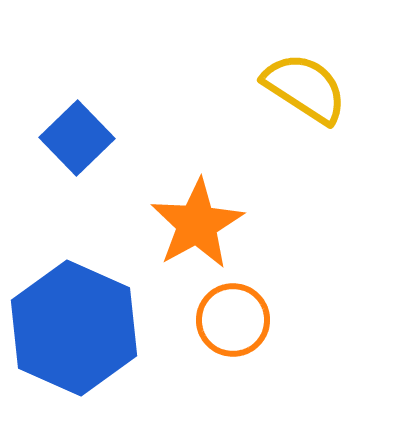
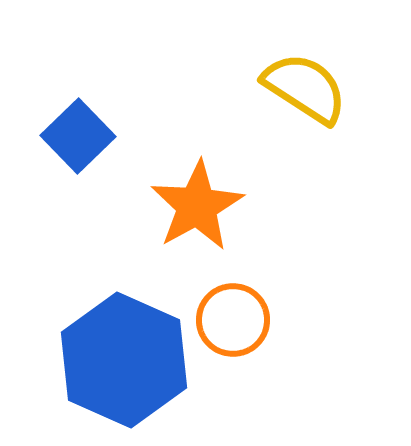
blue square: moved 1 px right, 2 px up
orange star: moved 18 px up
blue hexagon: moved 50 px right, 32 px down
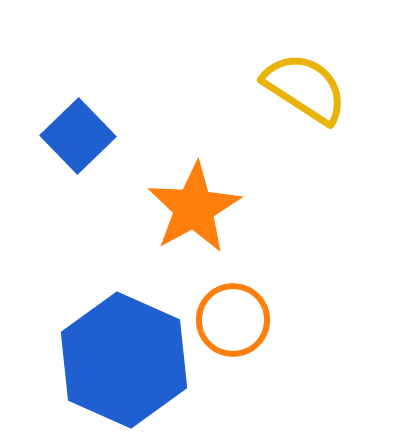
orange star: moved 3 px left, 2 px down
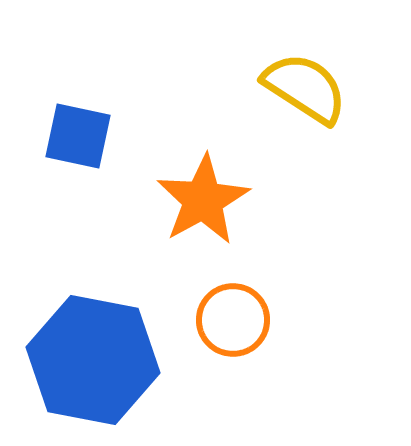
blue square: rotated 34 degrees counterclockwise
orange star: moved 9 px right, 8 px up
blue hexagon: moved 31 px left; rotated 13 degrees counterclockwise
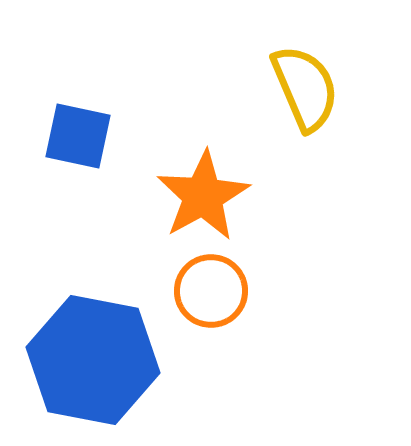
yellow semicircle: rotated 34 degrees clockwise
orange star: moved 4 px up
orange circle: moved 22 px left, 29 px up
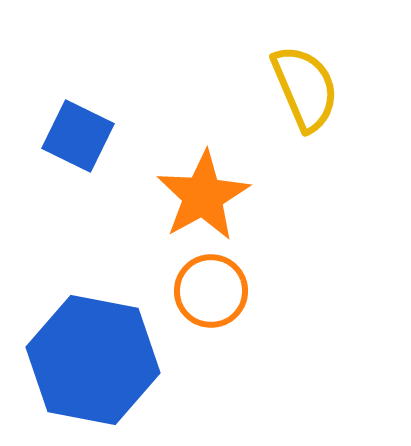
blue square: rotated 14 degrees clockwise
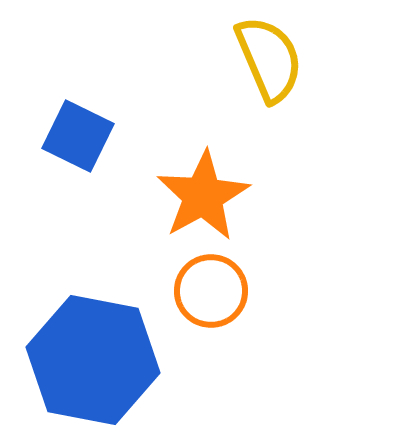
yellow semicircle: moved 36 px left, 29 px up
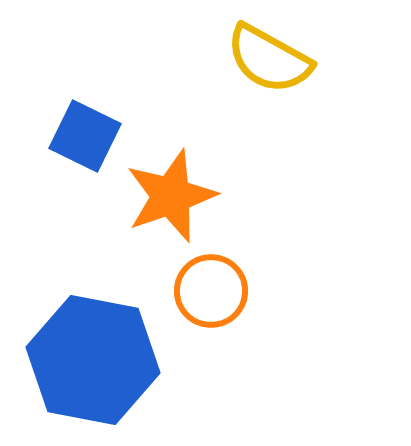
yellow semicircle: rotated 142 degrees clockwise
blue square: moved 7 px right
orange star: moved 32 px left; rotated 10 degrees clockwise
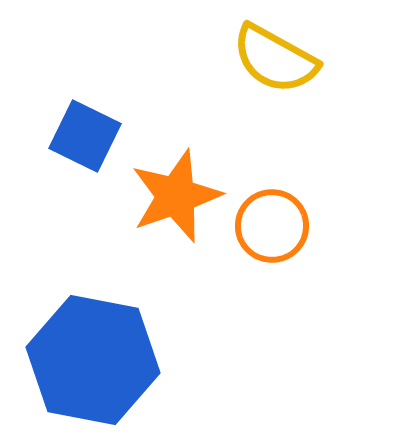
yellow semicircle: moved 6 px right
orange star: moved 5 px right
orange circle: moved 61 px right, 65 px up
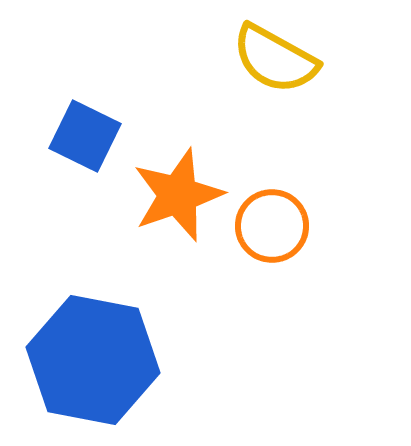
orange star: moved 2 px right, 1 px up
